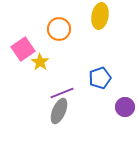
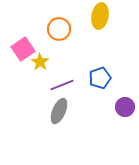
purple line: moved 8 px up
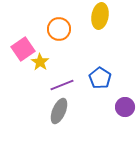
blue pentagon: rotated 20 degrees counterclockwise
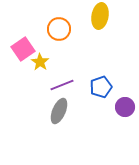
blue pentagon: moved 1 px right, 9 px down; rotated 20 degrees clockwise
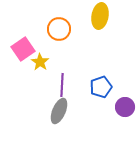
purple line: rotated 65 degrees counterclockwise
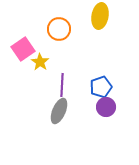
purple circle: moved 19 px left
